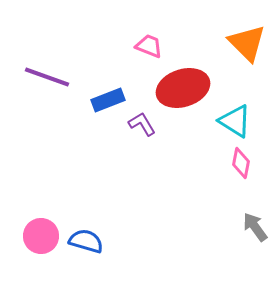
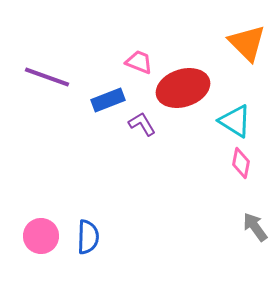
pink trapezoid: moved 10 px left, 16 px down
blue semicircle: moved 2 px right, 4 px up; rotated 76 degrees clockwise
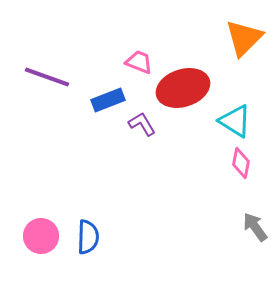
orange triangle: moved 3 px left, 5 px up; rotated 30 degrees clockwise
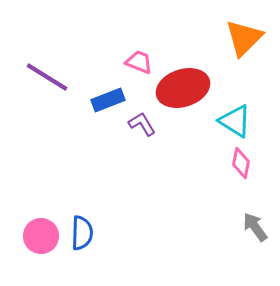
purple line: rotated 12 degrees clockwise
blue semicircle: moved 6 px left, 4 px up
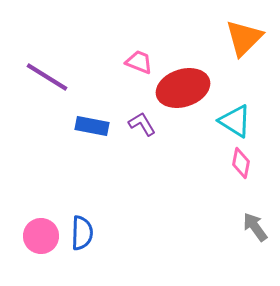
blue rectangle: moved 16 px left, 26 px down; rotated 32 degrees clockwise
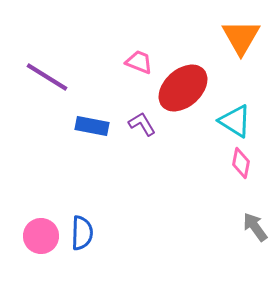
orange triangle: moved 3 px left, 1 px up; rotated 15 degrees counterclockwise
red ellipse: rotated 24 degrees counterclockwise
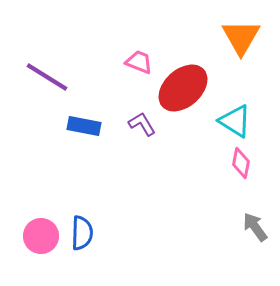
blue rectangle: moved 8 px left
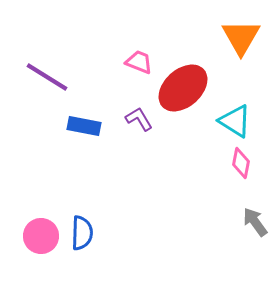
purple L-shape: moved 3 px left, 5 px up
gray arrow: moved 5 px up
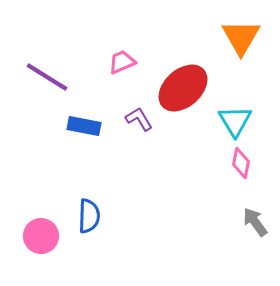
pink trapezoid: moved 17 px left; rotated 44 degrees counterclockwise
cyan triangle: rotated 27 degrees clockwise
blue semicircle: moved 7 px right, 17 px up
